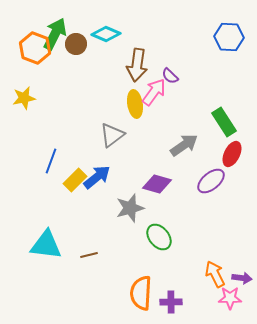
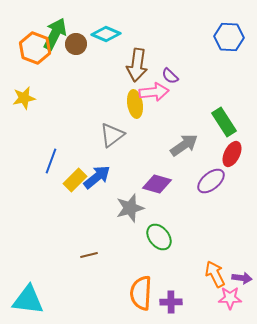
pink arrow: rotated 48 degrees clockwise
cyan triangle: moved 18 px left, 55 px down
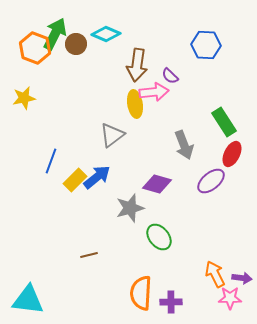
blue hexagon: moved 23 px left, 8 px down
gray arrow: rotated 104 degrees clockwise
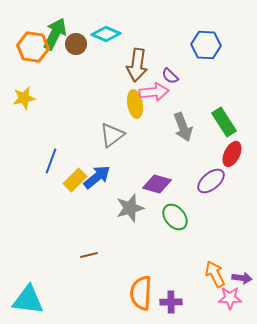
orange hexagon: moved 2 px left, 1 px up; rotated 12 degrees counterclockwise
gray arrow: moved 1 px left, 18 px up
green ellipse: moved 16 px right, 20 px up
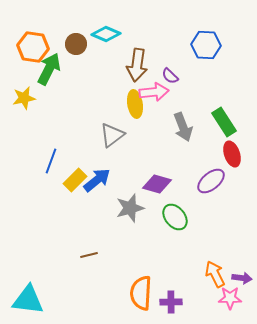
green arrow: moved 6 px left, 35 px down
red ellipse: rotated 45 degrees counterclockwise
blue arrow: moved 3 px down
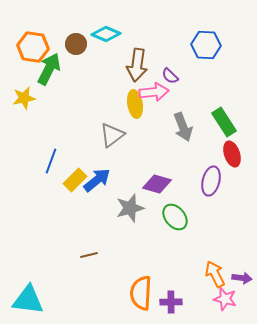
purple ellipse: rotated 36 degrees counterclockwise
pink star: moved 5 px left, 1 px down; rotated 15 degrees clockwise
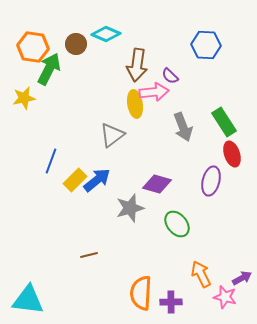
green ellipse: moved 2 px right, 7 px down
orange arrow: moved 14 px left
purple arrow: rotated 36 degrees counterclockwise
pink star: moved 2 px up
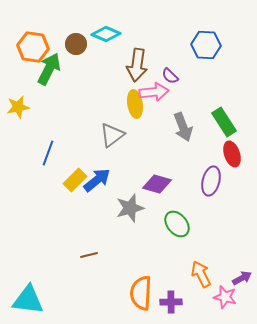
yellow star: moved 6 px left, 9 px down
blue line: moved 3 px left, 8 px up
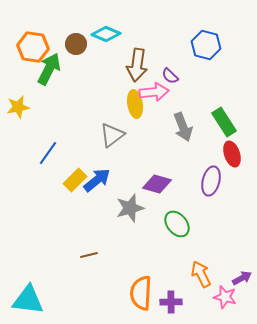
blue hexagon: rotated 12 degrees clockwise
blue line: rotated 15 degrees clockwise
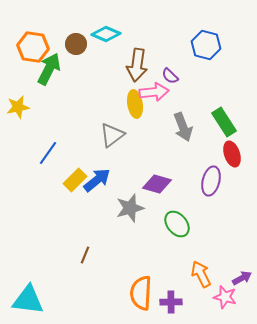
brown line: moved 4 px left; rotated 54 degrees counterclockwise
